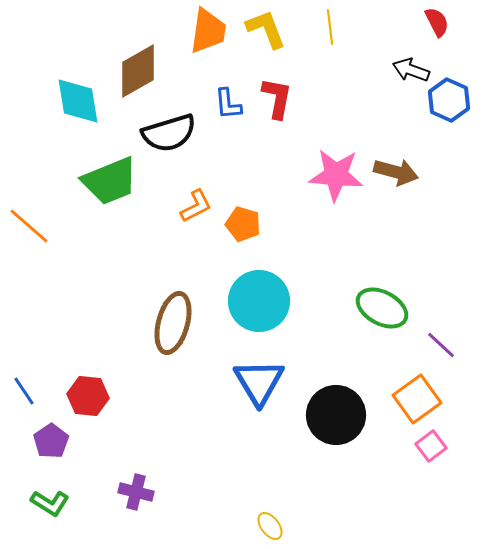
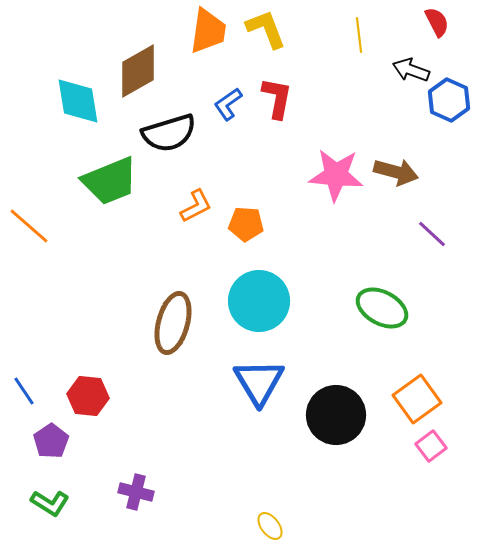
yellow line: moved 29 px right, 8 px down
blue L-shape: rotated 60 degrees clockwise
orange pentagon: moved 3 px right; rotated 12 degrees counterclockwise
purple line: moved 9 px left, 111 px up
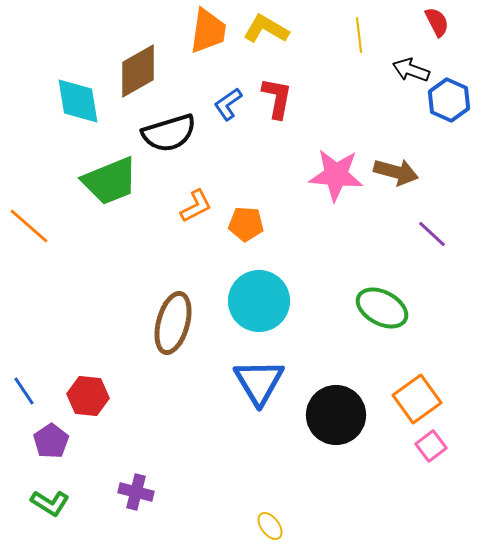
yellow L-shape: rotated 39 degrees counterclockwise
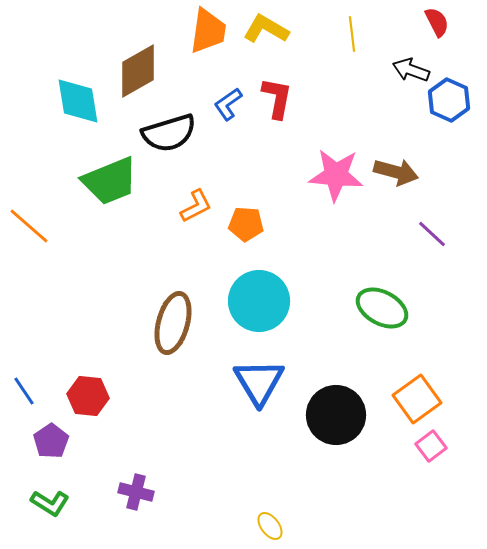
yellow line: moved 7 px left, 1 px up
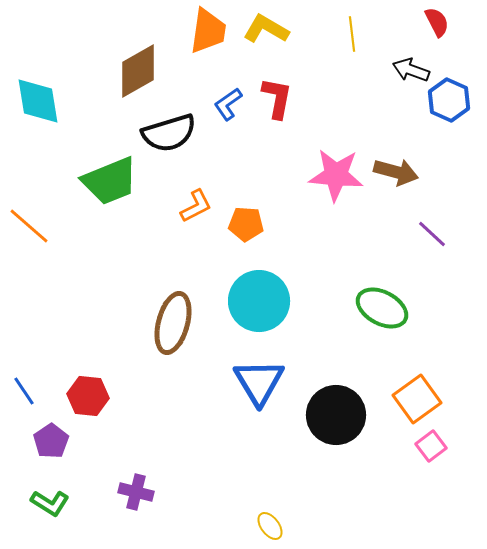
cyan diamond: moved 40 px left
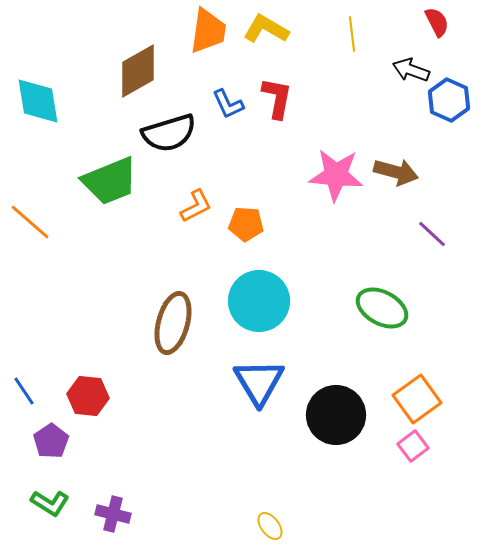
blue L-shape: rotated 80 degrees counterclockwise
orange line: moved 1 px right, 4 px up
pink square: moved 18 px left
purple cross: moved 23 px left, 22 px down
